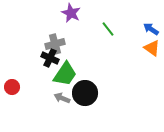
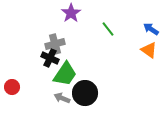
purple star: rotated 12 degrees clockwise
orange triangle: moved 3 px left, 2 px down
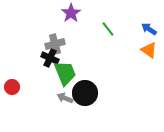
blue arrow: moved 2 px left
green trapezoid: moved 1 px up; rotated 56 degrees counterclockwise
gray arrow: moved 3 px right
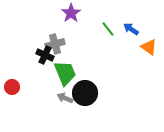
blue arrow: moved 18 px left
orange triangle: moved 3 px up
black cross: moved 5 px left, 3 px up
